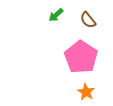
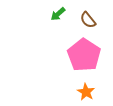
green arrow: moved 2 px right, 1 px up
pink pentagon: moved 3 px right, 2 px up
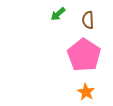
brown semicircle: rotated 36 degrees clockwise
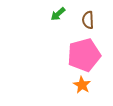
pink pentagon: rotated 24 degrees clockwise
orange star: moved 4 px left, 7 px up
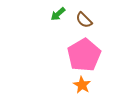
brown semicircle: moved 4 px left; rotated 42 degrees counterclockwise
pink pentagon: rotated 16 degrees counterclockwise
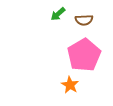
brown semicircle: rotated 48 degrees counterclockwise
orange star: moved 12 px left
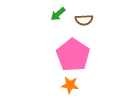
pink pentagon: moved 11 px left; rotated 8 degrees counterclockwise
orange star: rotated 24 degrees counterclockwise
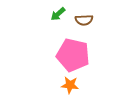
pink pentagon: rotated 20 degrees counterclockwise
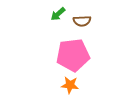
brown semicircle: moved 2 px left, 1 px down
pink pentagon: rotated 20 degrees counterclockwise
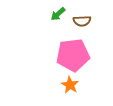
orange star: rotated 24 degrees clockwise
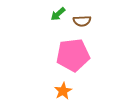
orange star: moved 7 px left, 6 px down; rotated 12 degrees clockwise
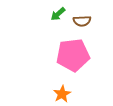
orange star: moved 1 px left, 3 px down
